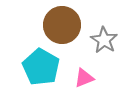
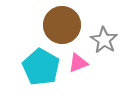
pink triangle: moved 6 px left, 15 px up
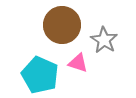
pink triangle: rotated 40 degrees clockwise
cyan pentagon: moved 1 px left, 8 px down; rotated 6 degrees counterclockwise
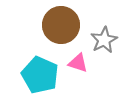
brown circle: moved 1 px left
gray star: rotated 12 degrees clockwise
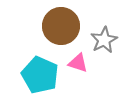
brown circle: moved 1 px down
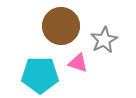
cyan pentagon: rotated 24 degrees counterclockwise
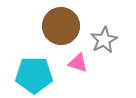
cyan pentagon: moved 6 px left
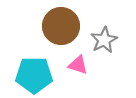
pink triangle: moved 2 px down
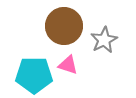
brown circle: moved 3 px right
pink triangle: moved 10 px left
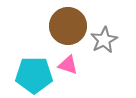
brown circle: moved 4 px right
